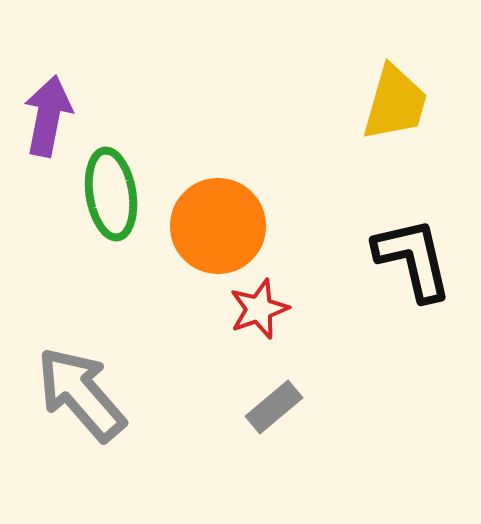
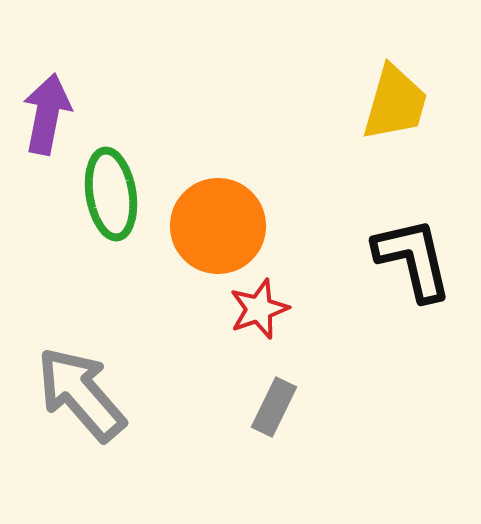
purple arrow: moved 1 px left, 2 px up
gray rectangle: rotated 24 degrees counterclockwise
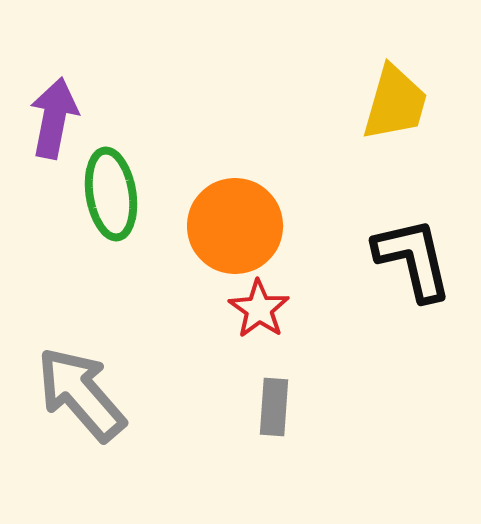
purple arrow: moved 7 px right, 4 px down
orange circle: moved 17 px right
red star: rotated 18 degrees counterclockwise
gray rectangle: rotated 22 degrees counterclockwise
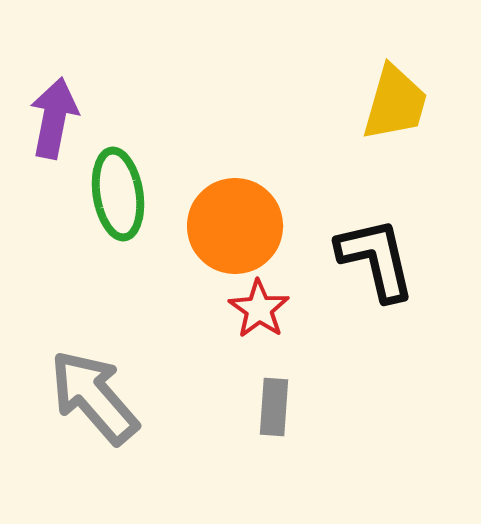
green ellipse: moved 7 px right
black L-shape: moved 37 px left
gray arrow: moved 13 px right, 3 px down
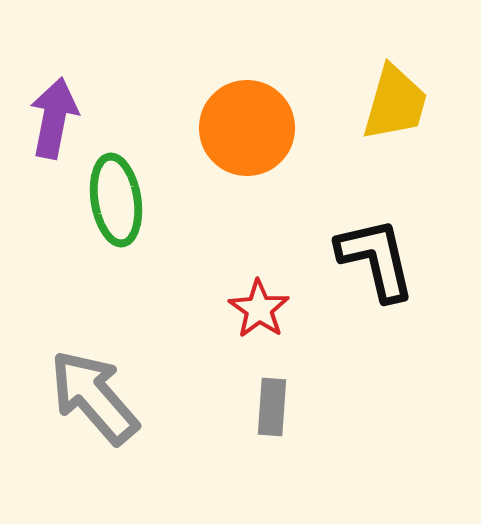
green ellipse: moved 2 px left, 6 px down
orange circle: moved 12 px right, 98 px up
gray rectangle: moved 2 px left
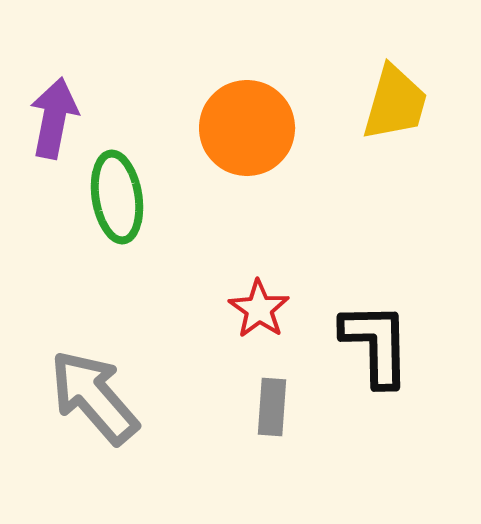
green ellipse: moved 1 px right, 3 px up
black L-shape: moved 85 px down; rotated 12 degrees clockwise
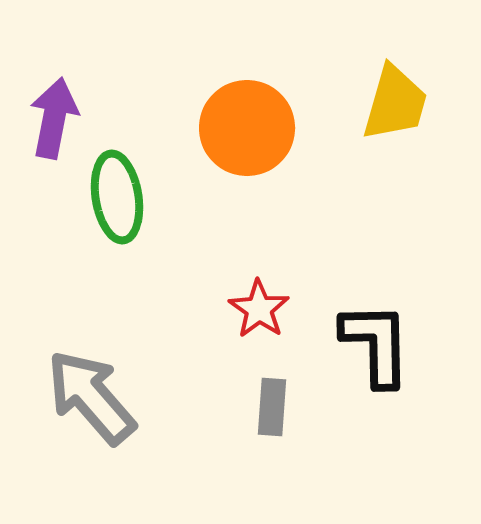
gray arrow: moved 3 px left
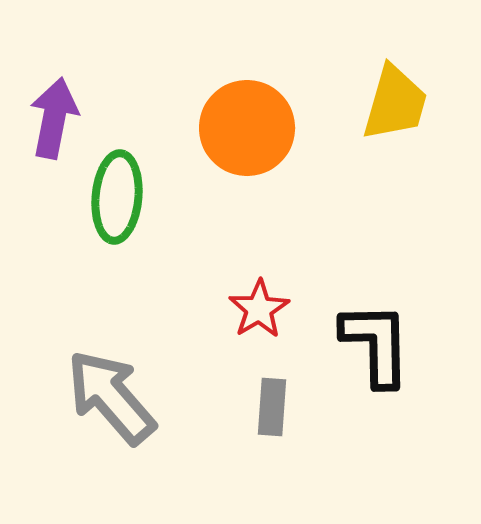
green ellipse: rotated 14 degrees clockwise
red star: rotated 6 degrees clockwise
gray arrow: moved 20 px right
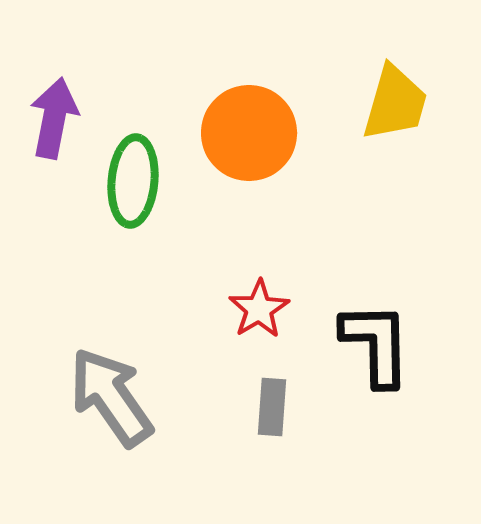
orange circle: moved 2 px right, 5 px down
green ellipse: moved 16 px right, 16 px up
gray arrow: rotated 6 degrees clockwise
